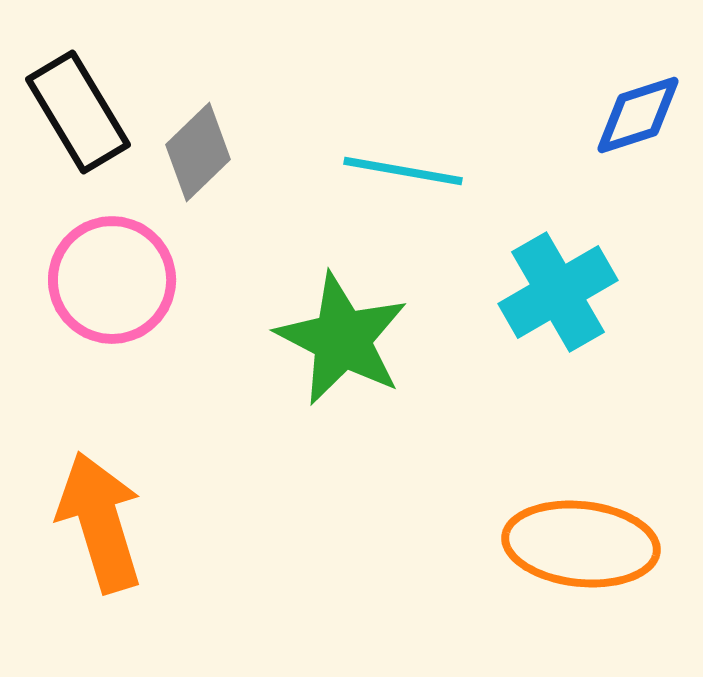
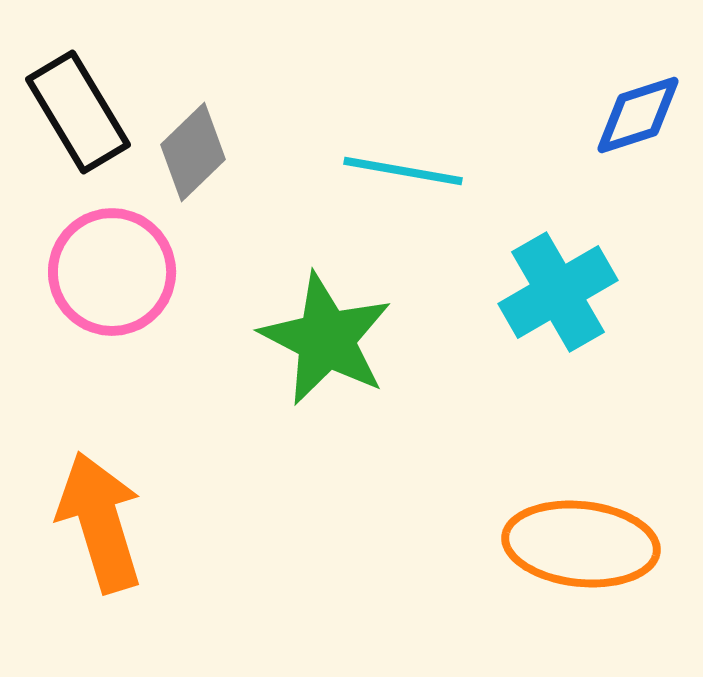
gray diamond: moved 5 px left
pink circle: moved 8 px up
green star: moved 16 px left
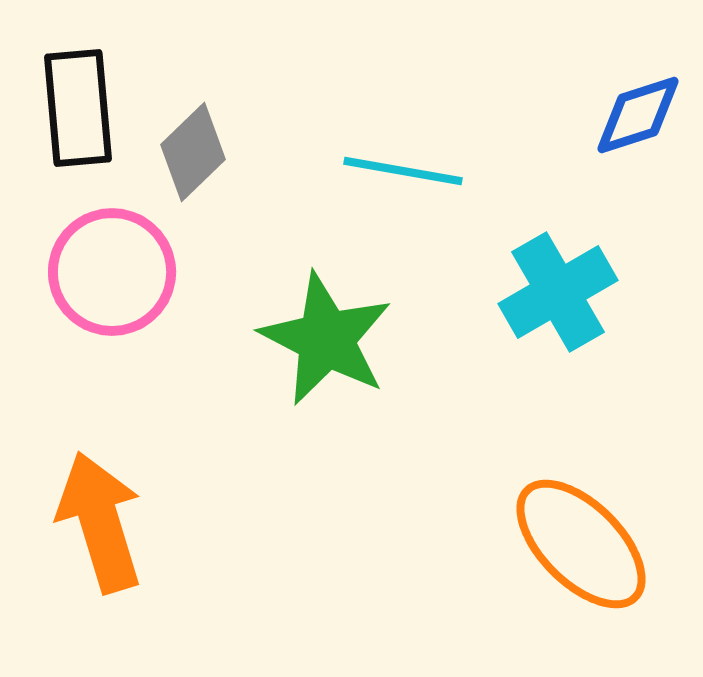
black rectangle: moved 4 px up; rotated 26 degrees clockwise
orange ellipse: rotated 39 degrees clockwise
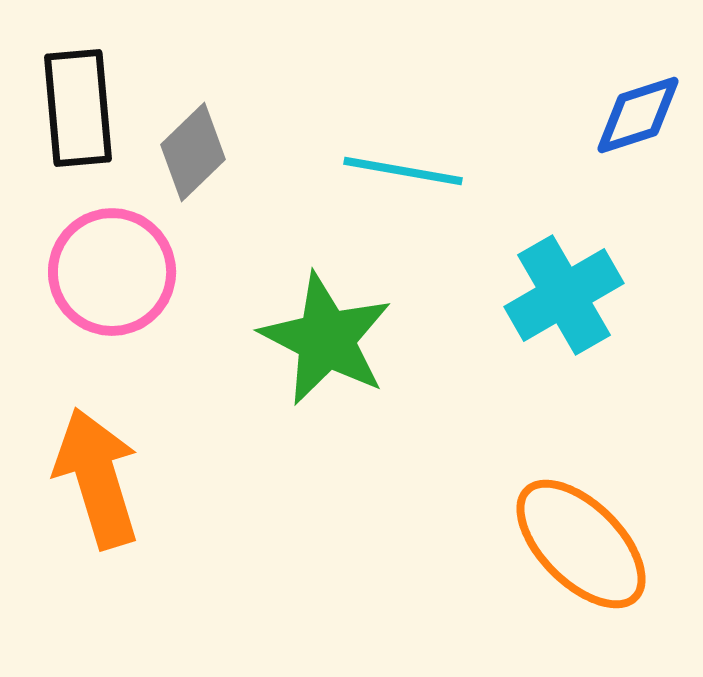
cyan cross: moved 6 px right, 3 px down
orange arrow: moved 3 px left, 44 px up
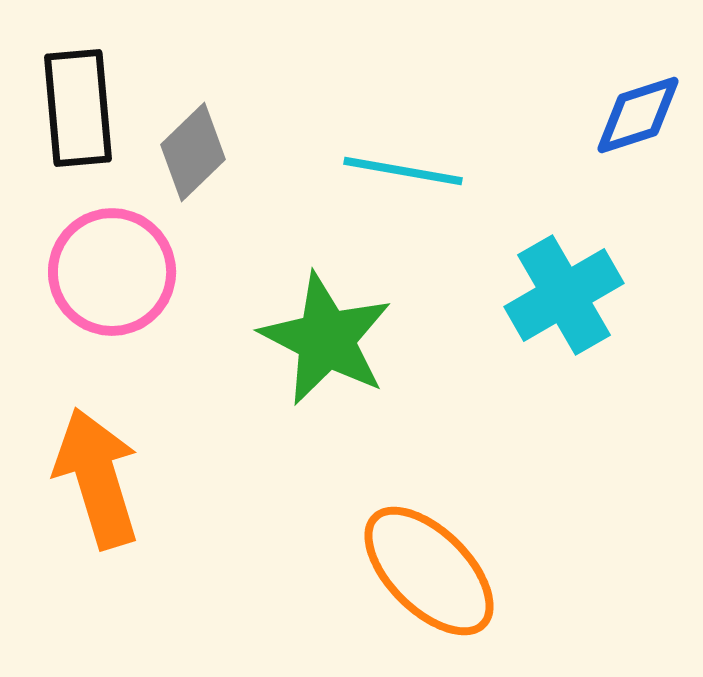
orange ellipse: moved 152 px left, 27 px down
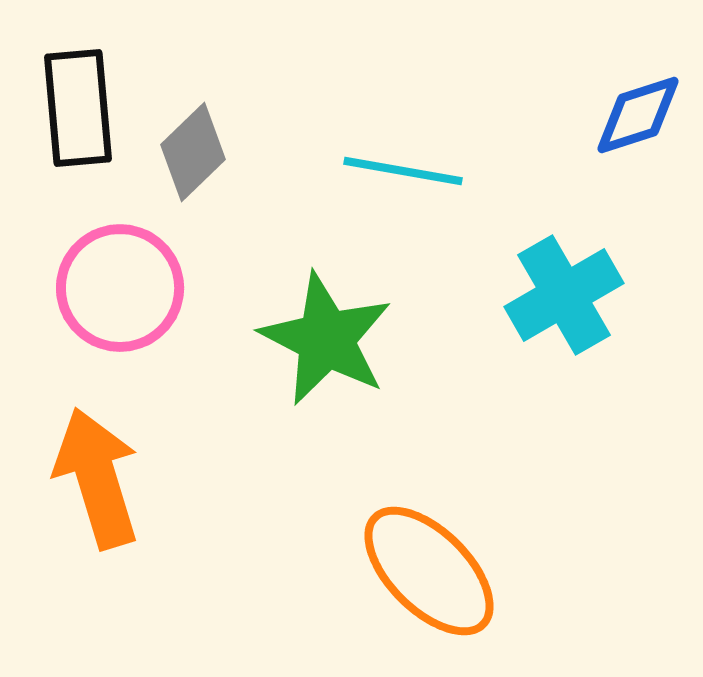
pink circle: moved 8 px right, 16 px down
